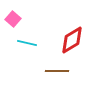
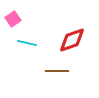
pink square: rotated 14 degrees clockwise
red diamond: rotated 12 degrees clockwise
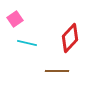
pink square: moved 2 px right
red diamond: moved 2 px left, 2 px up; rotated 28 degrees counterclockwise
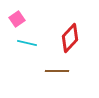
pink square: moved 2 px right
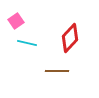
pink square: moved 1 px left, 2 px down
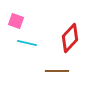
pink square: rotated 35 degrees counterclockwise
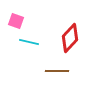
cyan line: moved 2 px right, 1 px up
